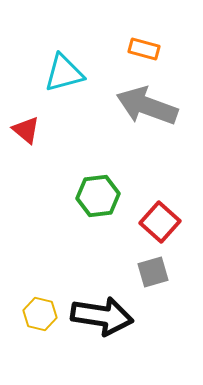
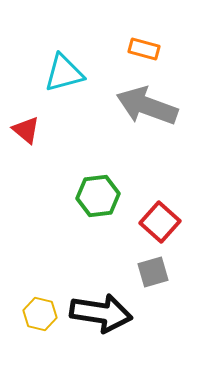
black arrow: moved 1 px left, 3 px up
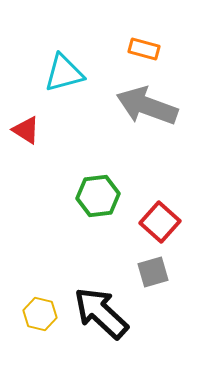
red triangle: rotated 8 degrees counterclockwise
black arrow: rotated 146 degrees counterclockwise
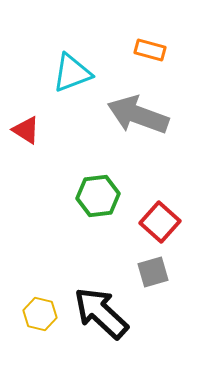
orange rectangle: moved 6 px right, 1 px down
cyan triangle: moved 8 px right; rotated 6 degrees counterclockwise
gray arrow: moved 9 px left, 9 px down
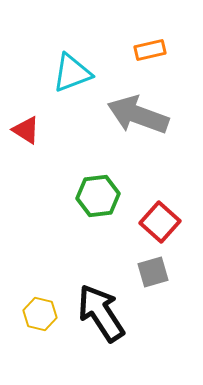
orange rectangle: rotated 28 degrees counterclockwise
black arrow: rotated 14 degrees clockwise
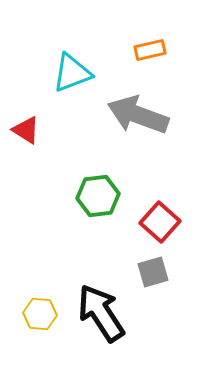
yellow hexagon: rotated 8 degrees counterclockwise
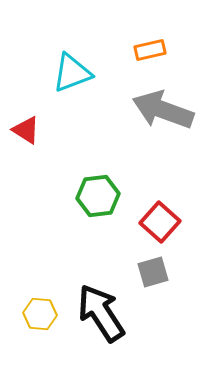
gray arrow: moved 25 px right, 5 px up
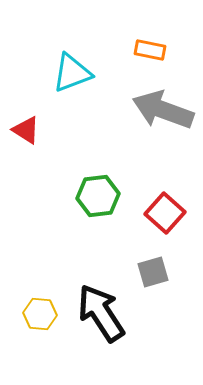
orange rectangle: rotated 24 degrees clockwise
red square: moved 5 px right, 9 px up
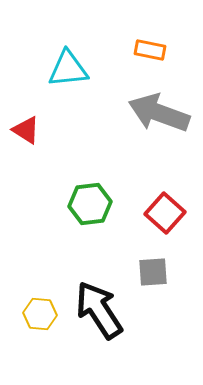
cyan triangle: moved 4 px left, 4 px up; rotated 15 degrees clockwise
gray arrow: moved 4 px left, 3 px down
green hexagon: moved 8 px left, 8 px down
gray square: rotated 12 degrees clockwise
black arrow: moved 2 px left, 3 px up
